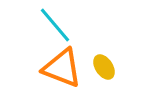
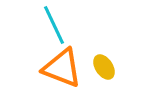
cyan line: moved 1 px left; rotated 15 degrees clockwise
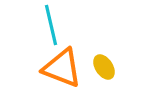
cyan line: moved 3 px left; rotated 12 degrees clockwise
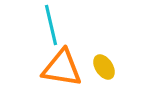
orange triangle: rotated 12 degrees counterclockwise
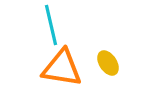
yellow ellipse: moved 4 px right, 4 px up
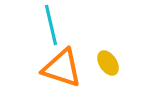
orange triangle: rotated 9 degrees clockwise
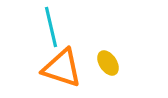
cyan line: moved 2 px down
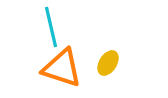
yellow ellipse: rotated 65 degrees clockwise
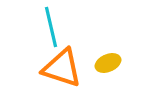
yellow ellipse: rotated 35 degrees clockwise
